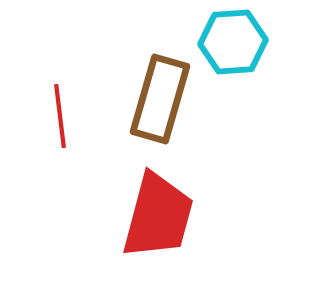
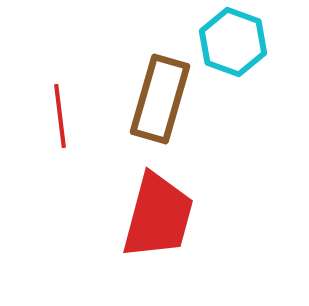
cyan hexagon: rotated 24 degrees clockwise
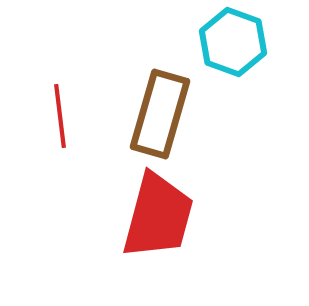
brown rectangle: moved 15 px down
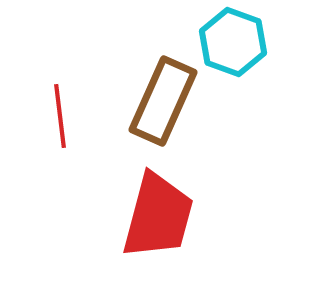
brown rectangle: moved 3 px right, 13 px up; rotated 8 degrees clockwise
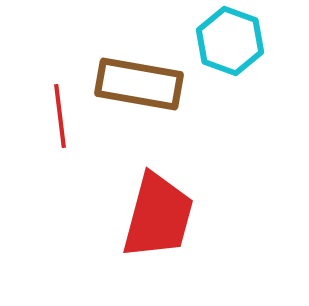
cyan hexagon: moved 3 px left, 1 px up
brown rectangle: moved 24 px left, 17 px up; rotated 76 degrees clockwise
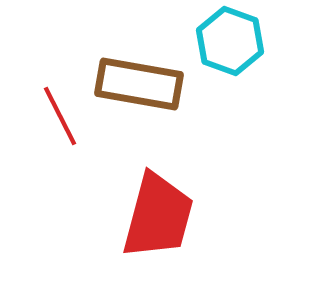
red line: rotated 20 degrees counterclockwise
